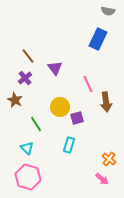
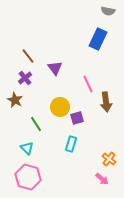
cyan rectangle: moved 2 px right, 1 px up
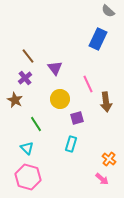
gray semicircle: rotated 32 degrees clockwise
yellow circle: moved 8 px up
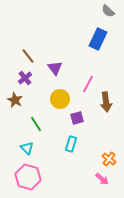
pink line: rotated 54 degrees clockwise
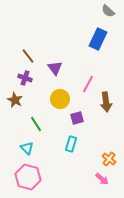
purple cross: rotated 32 degrees counterclockwise
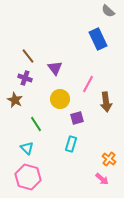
blue rectangle: rotated 50 degrees counterclockwise
